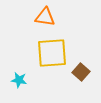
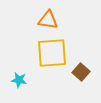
orange triangle: moved 3 px right, 3 px down
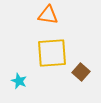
orange triangle: moved 5 px up
cyan star: moved 1 px down; rotated 14 degrees clockwise
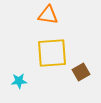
brown square: rotated 18 degrees clockwise
cyan star: rotated 28 degrees counterclockwise
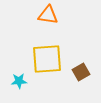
yellow square: moved 5 px left, 6 px down
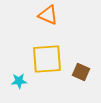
orange triangle: rotated 15 degrees clockwise
brown square: rotated 36 degrees counterclockwise
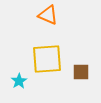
brown square: rotated 24 degrees counterclockwise
cyan star: rotated 28 degrees counterclockwise
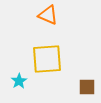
brown square: moved 6 px right, 15 px down
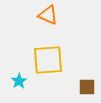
yellow square: moved 1 px right, 1 px down
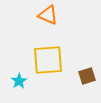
brown square: moved 11 px up; rotated 18 degrees counterclockwise
